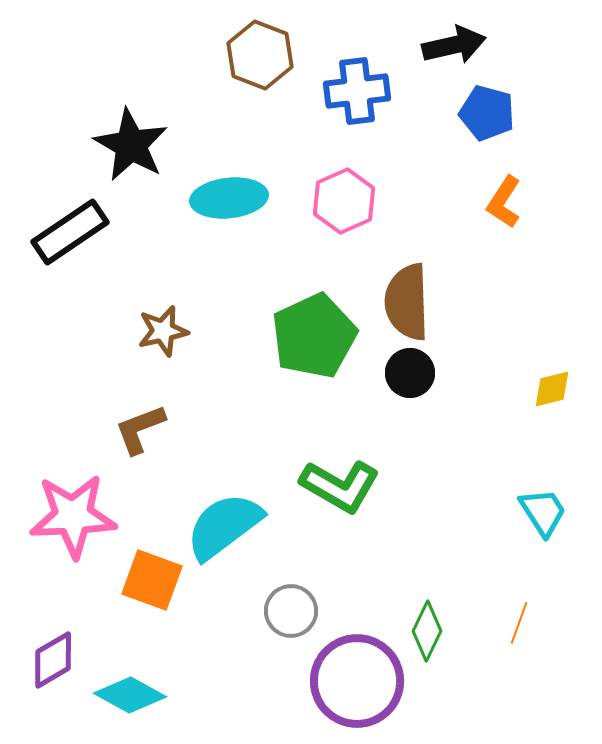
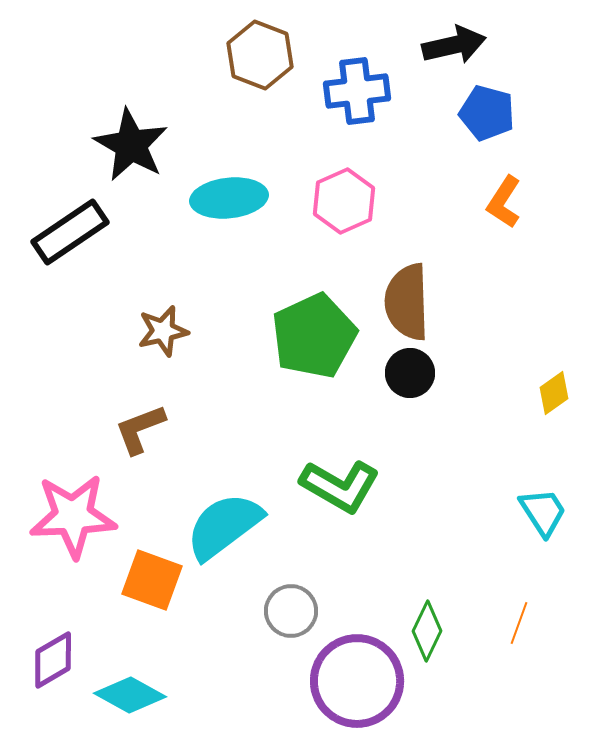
yellow diamond: moved 2 px right, 4 px down; rotated 21 degrees counterclockwise
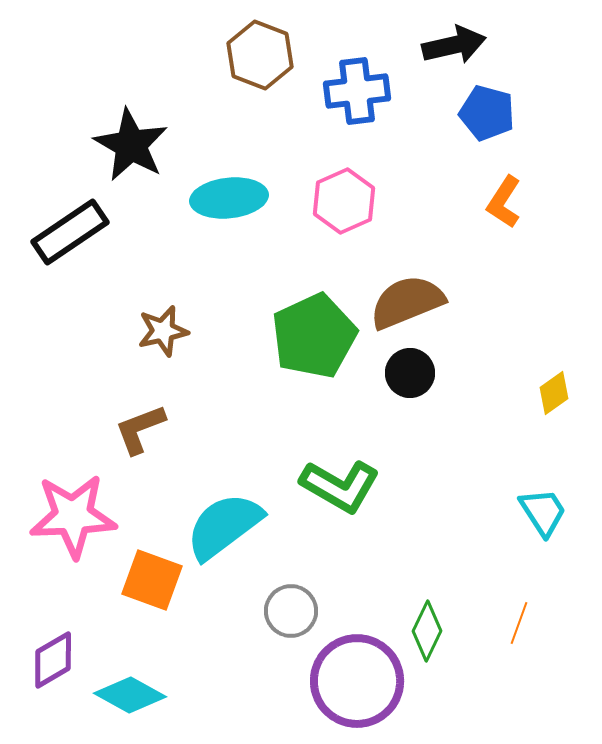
brown semicircle: rotated 70 degrees clockwise
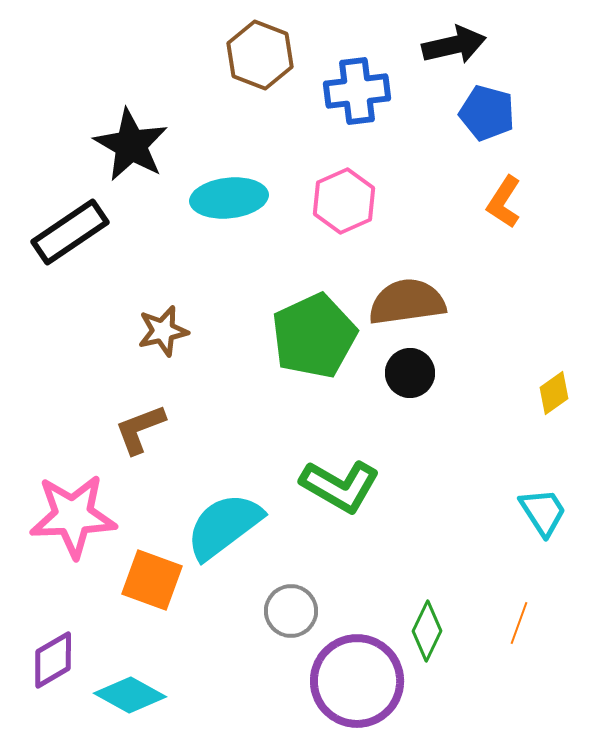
brown semicircle: rotated 14 degrees clockwise
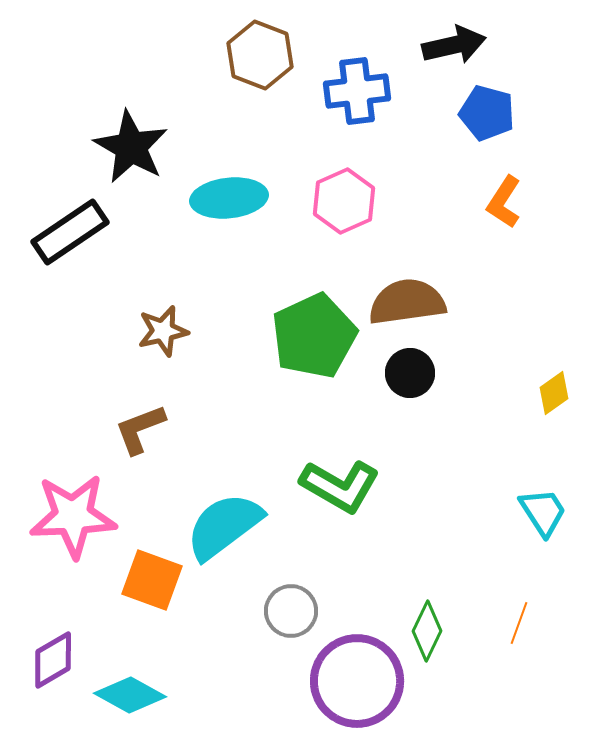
black star: moved 2 px down
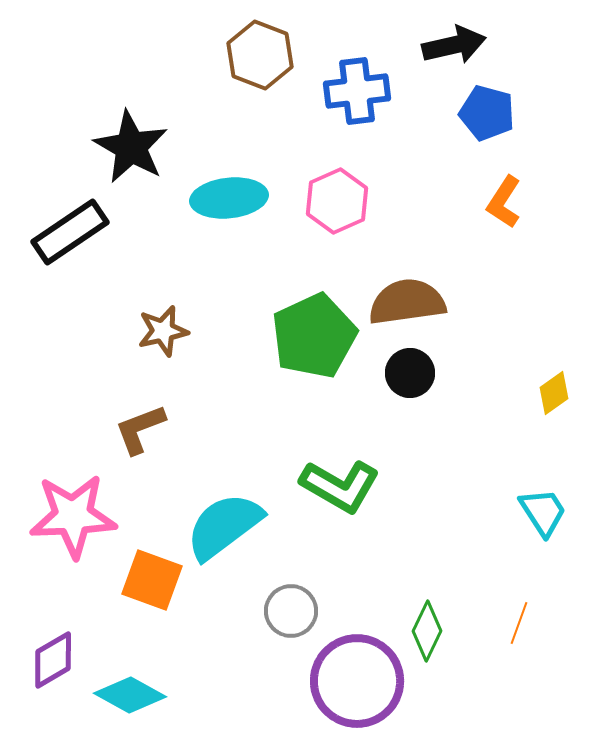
pink hexagon: moved 7 px left
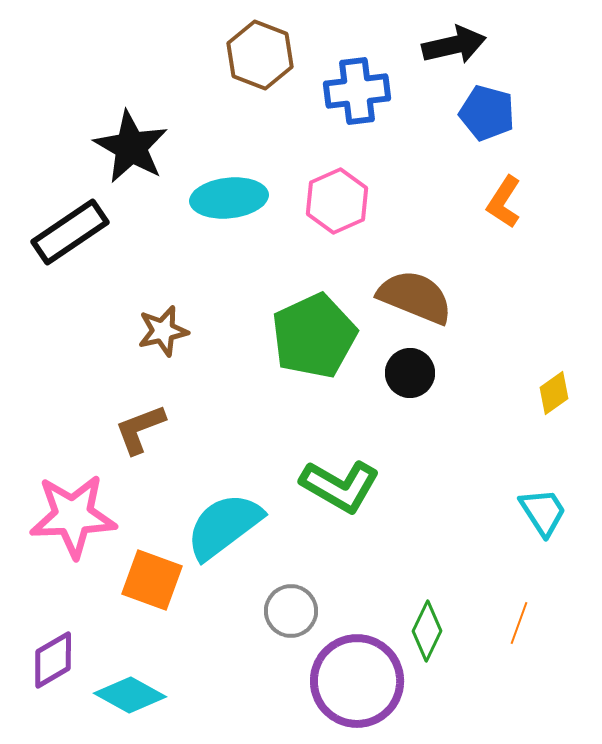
brown semicircle: moved 8 px right, 5 px up; rotated 30 degrees clockwise
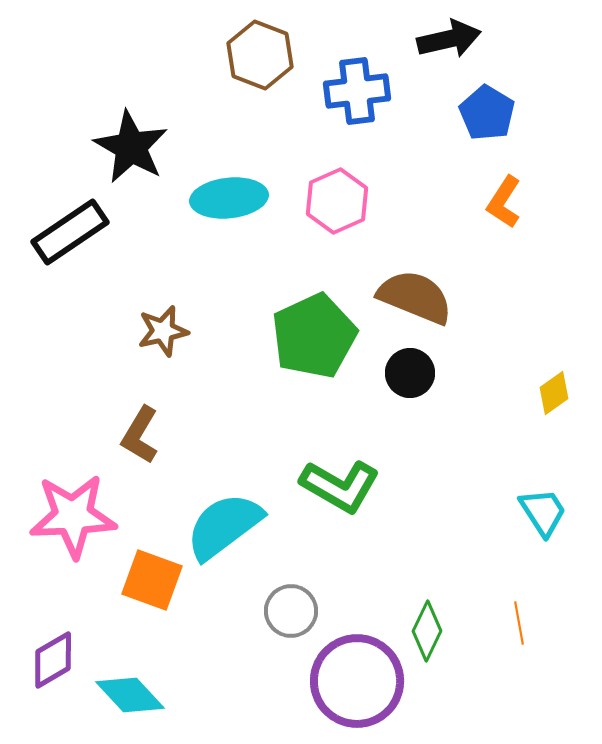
black arrow: moved 5 px left, 6 px up
blue pentagon: rotated 16 degrees clockwise
brown L-shape: moved 6 px down; rotated 38 degrees counterclockwise
orange line: rotated 30 degrees counterclockwise
cyan diamond: rotated 18 degrees clockwise
